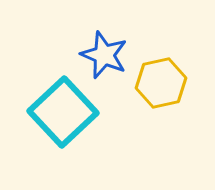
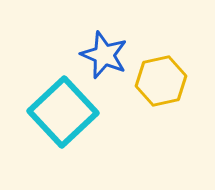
yellow hexagon: moved 2 px up
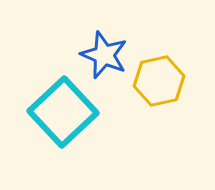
yellow hexagon: moved 2 px left
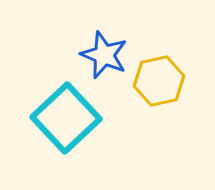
cyan square: moved 3 px right, 6 px down
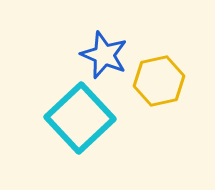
cyan square: moved 14 px right
